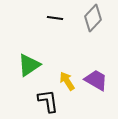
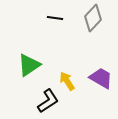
purple trapezoid: moved 5 px right, 2 px up
black L-shape: rotated 65 degrees clockwise
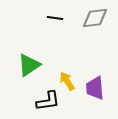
gray diamond: moved 2 px right; rotated 40 degrees clockwise
purple trapezoid: moved 6 px left, 10 px down; rotated 125 degrees counterclockwise
black L-shape: rotated 25 degrees clockwise
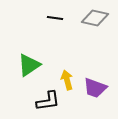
gray diamond: rotated 20 degrees clockwise
yellow arrow: moved 1 px up; rotated 18 degrees clockwise
purple trapezoid: rotated 65 degrees counterclockwise
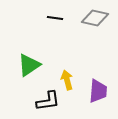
purple trapezoid: moved 3 px right, 3 px down; rotated 105 degrees counterclockwise
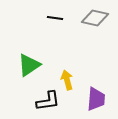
purple trapezoid: moved 2 px left, 8 px down
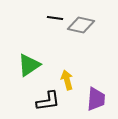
gray diamond: moved 14 px left, 7 px down
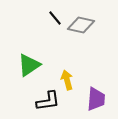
black line: rotated 42 degrees clockwise
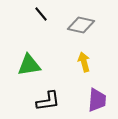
black line: moved 14 px left, 4 px up
green triangle: rotated 25 degrees clockwise
yellow arrow: moved 17 px right, 18 px up
purple trapezoid: moved 1 px right, 1 px down
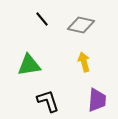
black line: moved 1 px right, 5 px down
black L-shape: rotated 100 degrees counterclockwise
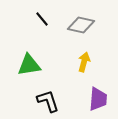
yellow arrow: rotated 30 degrees clockwise
purple trapezoid: moved 1 px right, 1 px up
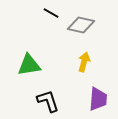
black line: moved 9 px right, 6 px up; rotated 21 degrees counterclockwise
